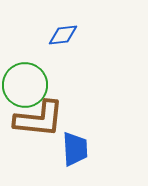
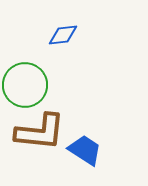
brown L-shape: moved 1 px right, 13 px down
blue trapezoid: moved 10 px right, 1 px down; rotated 54 degrees counterclockwise
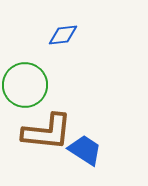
brown L-shape: moved 7 px right
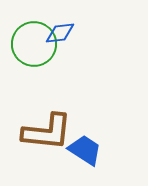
blue diamond: moved 3 px left, 2 px up
green circle: moved 9 px right, 41 px up
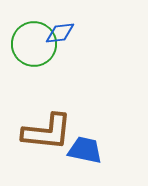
blue trapezoid: rotated 21 degrees counterclockwise
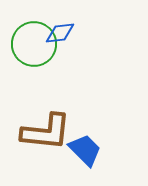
brown L-shape: moved 1 px left
blue trapezoid: rotated 33 degrees clockwise
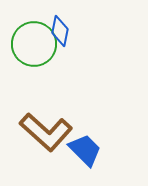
blue diamond: moved 2 px up; rotated 72 degrees counterclockwise
brown L-shape: rotated 36 degrees clockwise
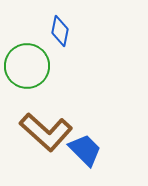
green circle: moved 7 px left, 22 px down
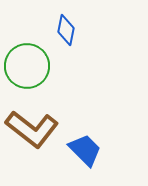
blue diamond: moved 6 px right, 1 px up
brown L-shape: moved 14 px left, 3 px up; rotated 4 degrees counterclockwise
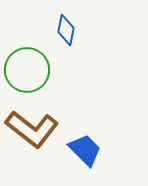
green circle: moved 4 px down
